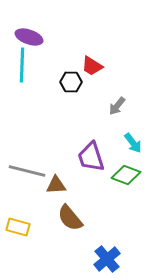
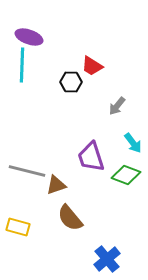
brown triangle: rotated 15 degrees counterclockwise
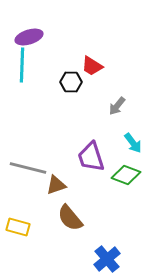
purple ellipse: rotated 36 degrees counterclockwise
gray line: moved 1 px right, 3 px up
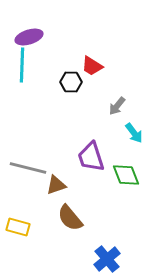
cyan arrow: moved 1 px right, 10 px up
green diamond: rotated 48 degrees clockwise
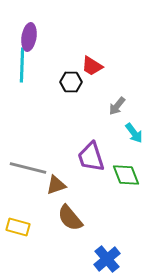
purple ellipse: rotated 64 degrees counterclockwise
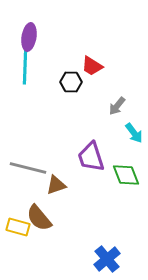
cyan line: moved 3 px right, 2 px down
brown semicircle: moved 31 px left
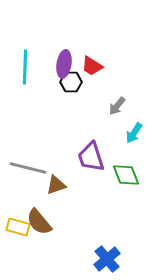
purple ellipse: moved 35 px right, 27 px down
cyan arrow: rotated 70 degrees clockwise
brown semicircle: moved 4 px down
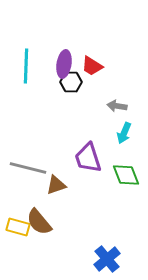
cyan line: moved 1 px right, 1 px up
gray arrow: rotated 60 degrees clockwise
cyan arrow: moved 10 px left; rotated 10 degrees counterclockwise
purple trapezoid: moved 3 px left, 1 px down
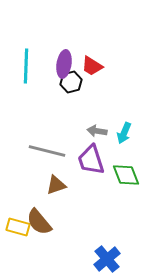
black hexagon: rotated 15 degrees counterclockwise
gray arrow: moved 20 px left, 25 px down
purple trapezoid: moved 3 px right, 2 px down
gray line: moved 19 px right, 17 px up
